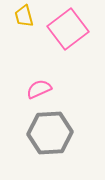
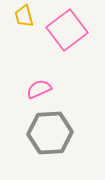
pink square: moved 1 px left, 1 px down
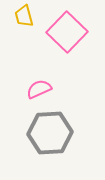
pink square: moved 2 px down; rotated 9 degrees counterclockwise
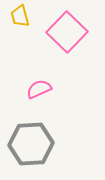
yellow trapezoid: moved 4 px left
gray hexagon: moved 19 px left, 11 px down
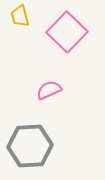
pink semicircle: moved 10 px right, 1 px down
gray hexagon: moved 1 px left, 2 px down
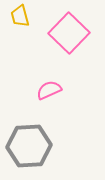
pink square: moved 2 px right, 1 px down
gray hexagon: moved 1 px left
